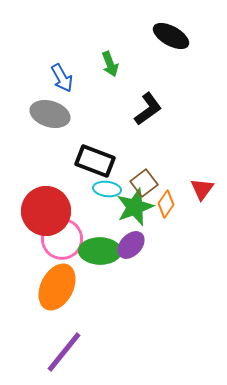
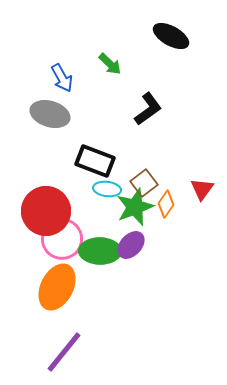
green arrow: rotated 25 degrees counterclockwise
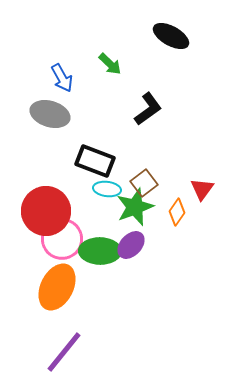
orange diamond: moved 11 px right, 8 px down
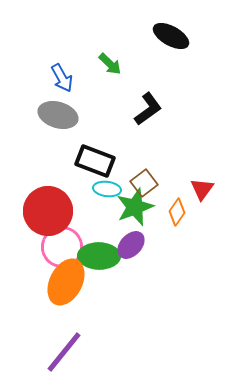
gray ellipse: moved 8 px right, 1 px down
red circle: moved 2 px right
pink circle: moved 8 px down
green ellipse: moved 1 px left, 5 px down
orange ellipse: moved 9 px right, 5 px up
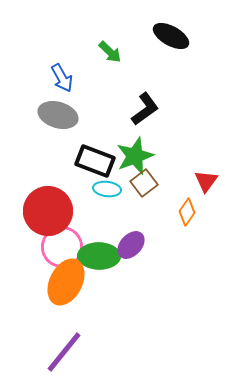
green arrow: moved 12 px up
black L-shape: moved 3 px left
red triangle: moved 4 px right, 8 px up
green star: moved 51 px up
orange diamond: moved 10 px right
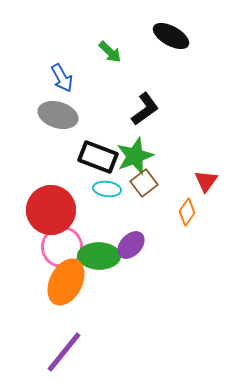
black rectangle: moved 3 px right, 4 px up
red circle: moved 3 px right, 1 px up
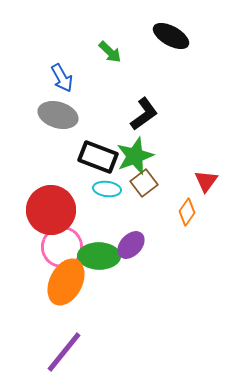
black L-shape: moved 1 px left, 5 px down
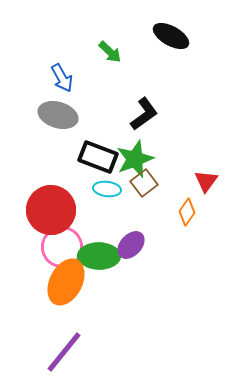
green star: moved 3 px down
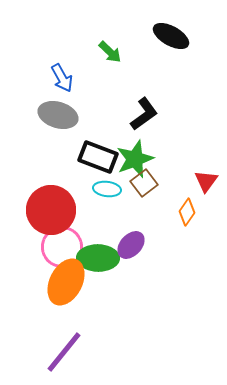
green ellipse: moved 1 px left, 2 px down
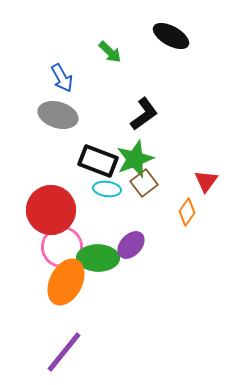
black rectangle: moved 4 px down
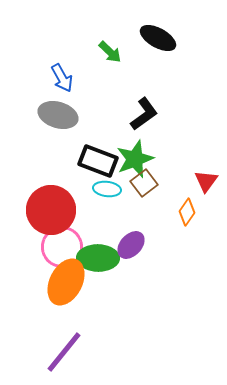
black ellipse: moved 13 px left, 2 px down
